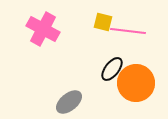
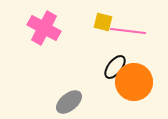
pink cross: moved 1 px right, 1 px up
black ellipse: moved 3 px right, 2 px up
orange circle: moved 2 px left, 1 px up
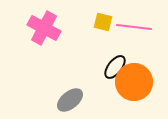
pink line: moved 6 px right, 4 px up
gray ellipse: moved 1 px right, 2 px up
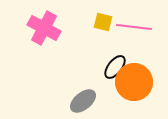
gray ellipse: moved 13 px right, 1 px down
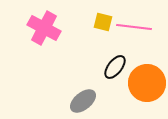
orange circle: moved 13 px right, 1 px down
